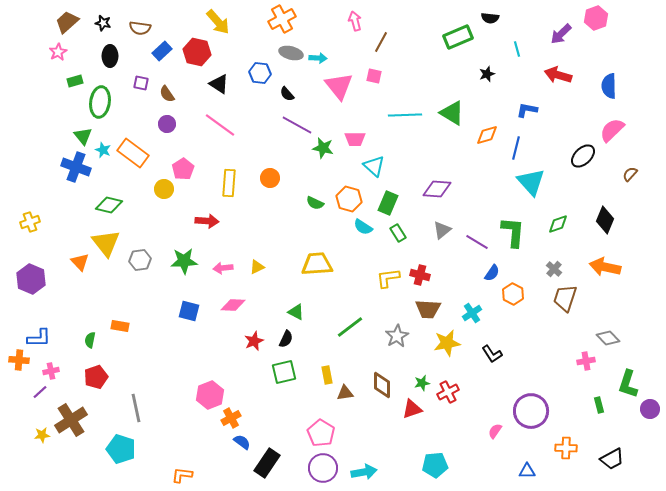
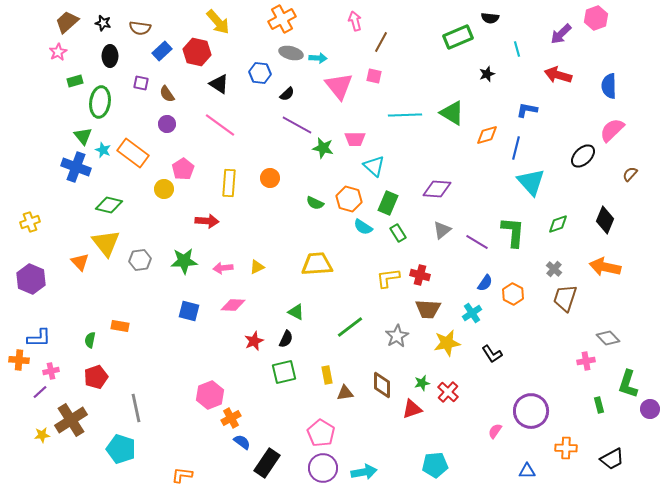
black semicircle at (287, 94): rotated 91 degrees counterclockwise
blue semicircle at (492, 273): moved 7 px left, 10 px down
red cross at (448, 392): rotated 20 degrees counterclockwise
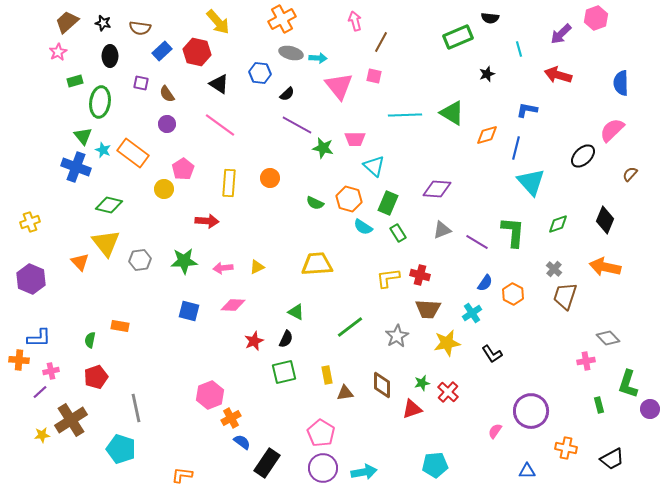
cyan line at (517, 49): moved 2 px right
blue semicircle at (609, 86): moved 12 px right, 3 px up
gray triangle at (442, 230): rotated 18 degrees clockwise
brown trapezoid at (565, 298): moved 2 px up
orange cross at (566, 448): rotated 10 degrees clockwise
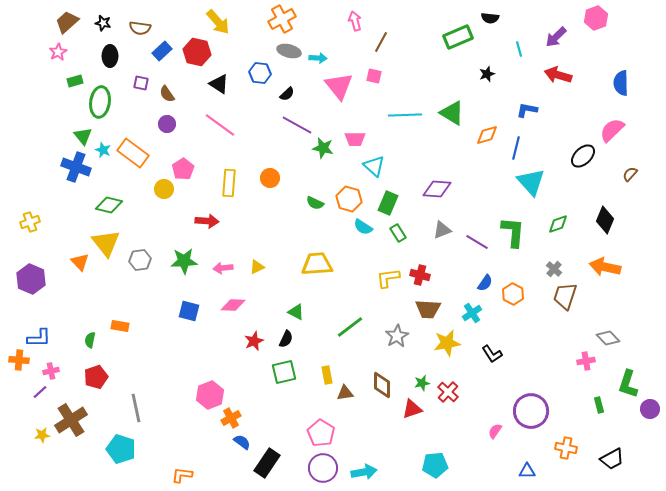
purple arrow at (561, 34): moved 5 px left, 3 px down
gray ellipse at (291, 53): moved 2 px left, 2 px up
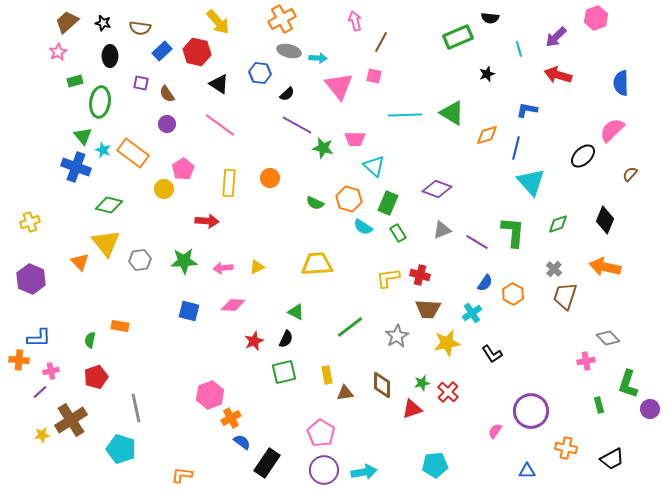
purple diamond at (437, 189): rotated 16 degrees clockwise
purple circle at (323, 468): moved 1 px right, 2 px down
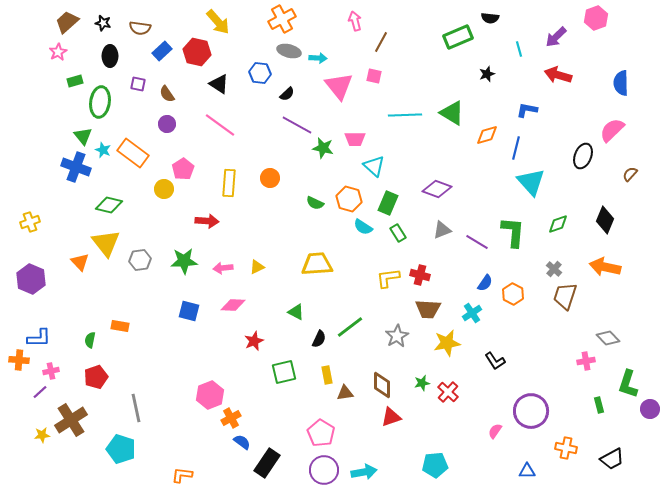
purple square at (141, 83): moved 3 px left, 1 px down
black ellipse at (583, 156): rotated 25 degrees counterclockwise
black semicircle at (286, 339): moved 33 px right
black L-shape at (492, 354): moved 3 px right, 7 px down
red triangle at (412, 409): moved 21 px left, 8 px down
